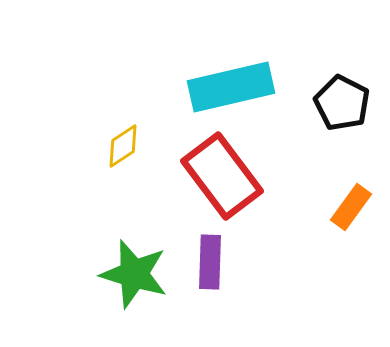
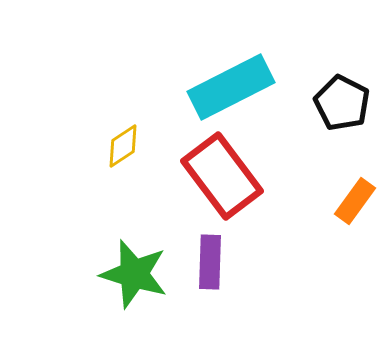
cyan rectangle: rotated 14 degrees counterclockwise
orange rectangle: moved 4 px right, 6 px up
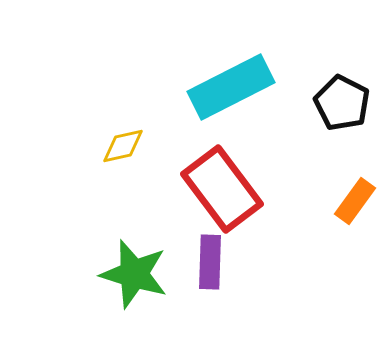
yellow diamond: rotated 21 degrees clockwise
red rectangle: moved 13 px down
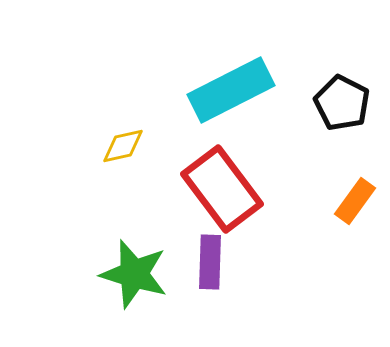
cyan rectangle: moved 3 px down
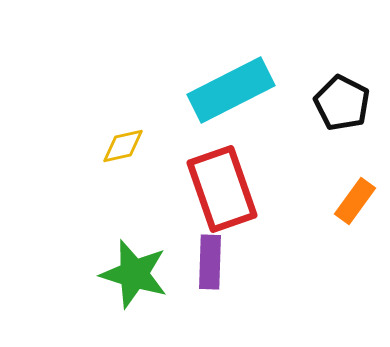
red rectangle: rotated 18 degrees clockwise
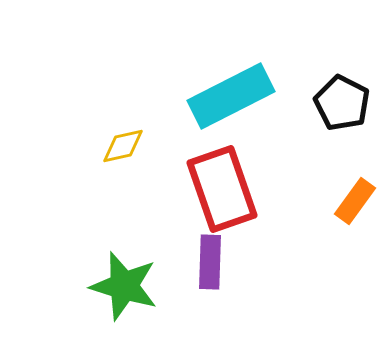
cyan rectangle: moved 6 px down
green star: moved 10 px left, 12 px down
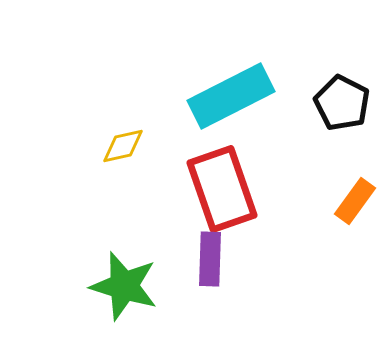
purple rectangle: moved 3 px up
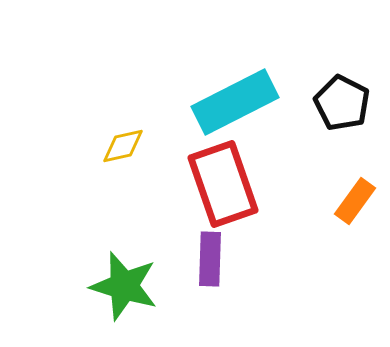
cyan rectangle: moved 4 px right, 6 px down
red rectangle: moved 1 px right, 5 px up
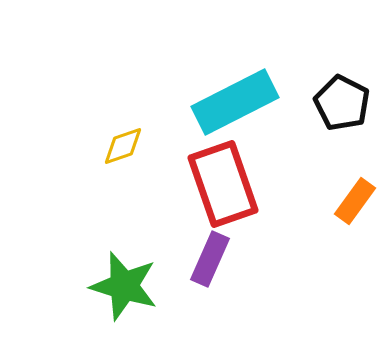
yellow diamond: rotated 6 degrees counterclockwise
purple rectangle: rotated 22 degrees clockwise
